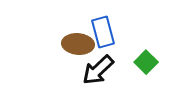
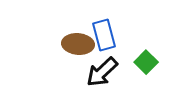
blue rectangle: moved 1 px right, 3 px down
black arrow: moved 4 px right, 2 px down
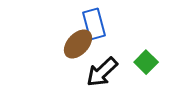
blue rectangle: moved 10 px left, 11 px up
brown ellipse: rotated 52 degrees counterclockwise
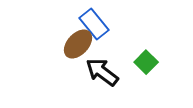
blue rectangle: rotated 24 degrees counterclockwise
black arrow: rotated 80 degrees clockwise
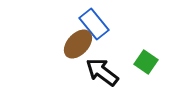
green square: rotated 10 degrees counterclockwise
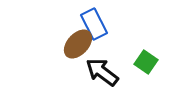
blue rectangle: rotated 12 degrees clockwise
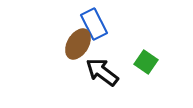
brown ellipse: rotated 12 degrees counterclockwise
